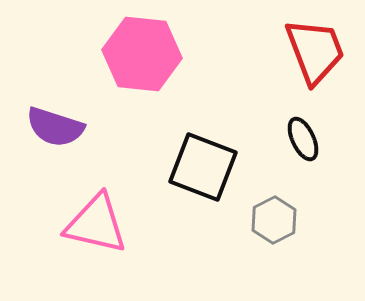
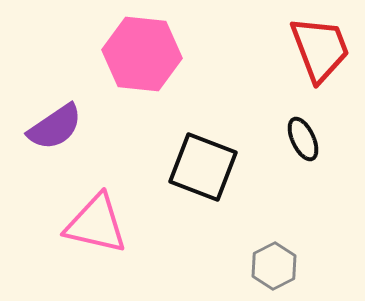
red trapezoid: moved 5 px right, 2 px up
purple semicircle: rotated 52 degrees counterclockwise
gray hexagon: moved 46 px down
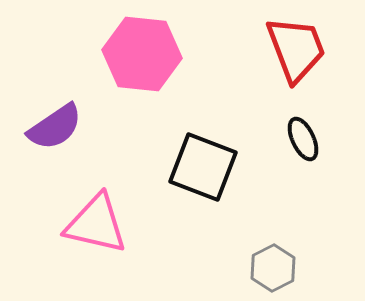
red trapezoid: moved 24 px left
gray hexagon: moved 1 px left, 2 px down
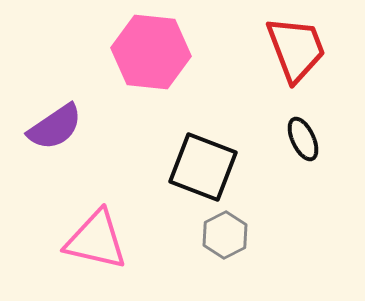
pink hexagon: moved 9 px right, 2 px up
pink triangle: moved 16 px down
gray hexagon: moved 48 px left, 33 px up
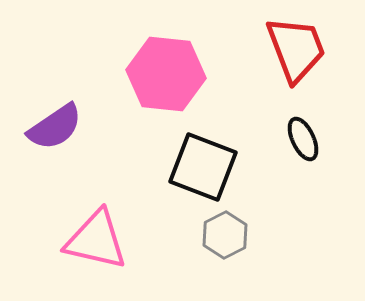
pink hexagon: moved 15 px right, 22 px down
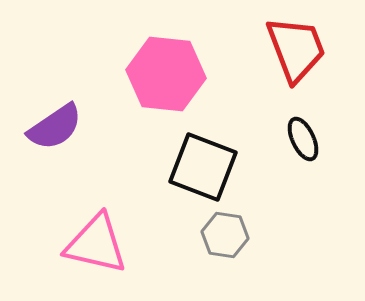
gray hexagon: rotated 24 degrees counterclockwise
pink triangle: moved 4 px down
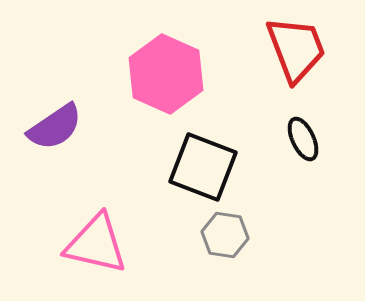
pink hexagon: rotated 18 degrees clockwise
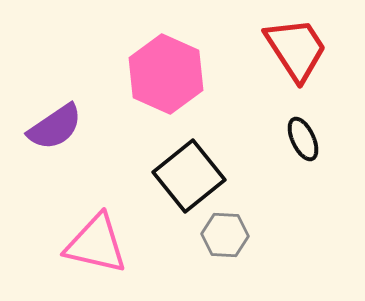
red trapezoid: rotated 12 degrees counterclockwise
black square: moved 14 px left, 9 px down; rotated 30 degrees clockwise
gray hexagon: rotated 6 degrees counterclockwise
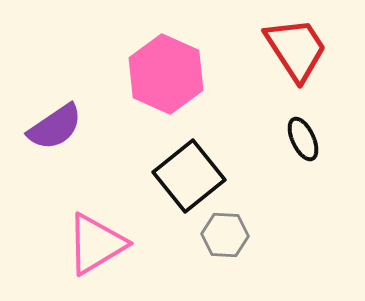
pink triangle: rotated 44 degrees counterclockwise
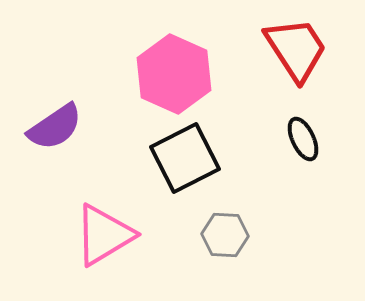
pink hexagon: moved 8 px right
black square: moved 4 px left, 18 px up; rotated 12 degrees clockwise
pink triangle: moved 8 px right, 9 px up
